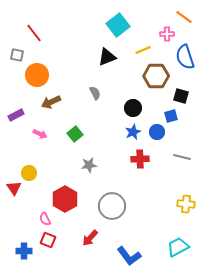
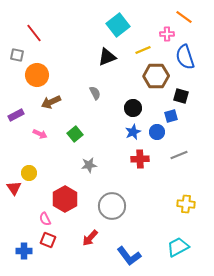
gray line: moved 3 px left, 2 px up; rotated 36 degrees counterclockwise
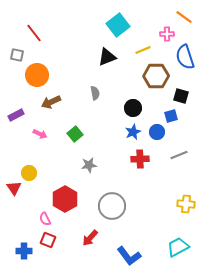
gray semicircle: rotated 16 degrees clockwise
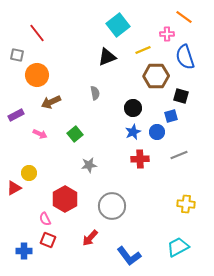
red line: moved 3 px right
red triangle: rotated 35 degrees clockwise
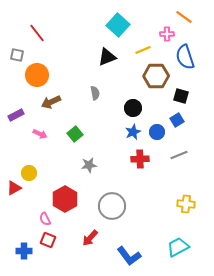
cyan square: rotated 10 degrees counterclockwise
blue square: moved 6 px right, 4 px down; rotated 16 degrees counterclockwise
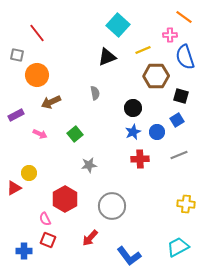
pink cross: moved 3 px right, 1 px down
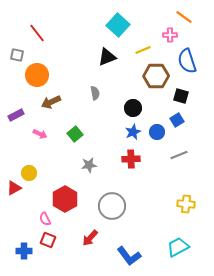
blue semicircle: moved 2 px right, 4 px down
red cross: moved 9 px left
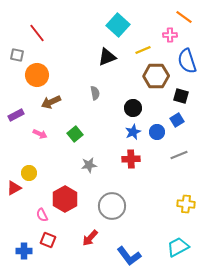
pink semicircle: moved 3 px left, 4 px up
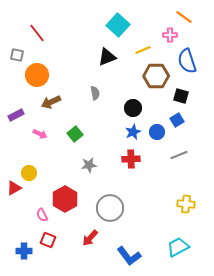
gray circle: moved 2 px left, 2 px down
